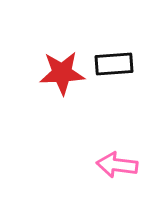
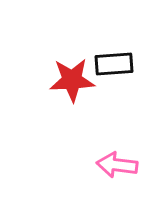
red star: moved 10 px right, 7 px down
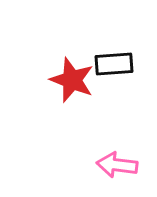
red star: rotated 24 degrees clockwise
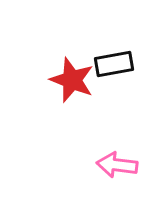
black rectangle: rotated 6 degrees counterclockwise
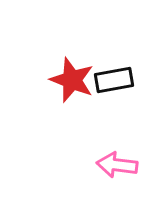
black rectangle: moved 16 px down
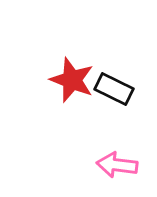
black rectangle: moved 9 px down; rotated 36 degrees clockwise
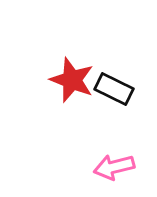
pink arrow: moved 3 px left, 2 px down; rotated 21 degrees counterclockwise
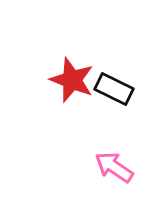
pink arrow: rotated 48 degrees clockwise
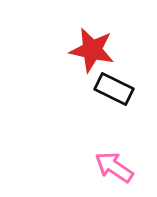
red star: moved 20 px right, 30 px up; rotated 9 degrees counterclockwise
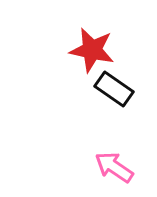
black rectangle: rotated 9 degrees clockwise
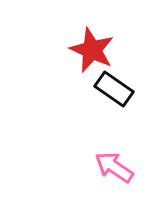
red star: rotated 12 degrees clockwise
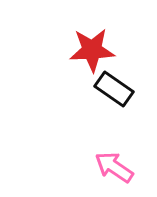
red star: rotated 27 degrees counterclockwise
